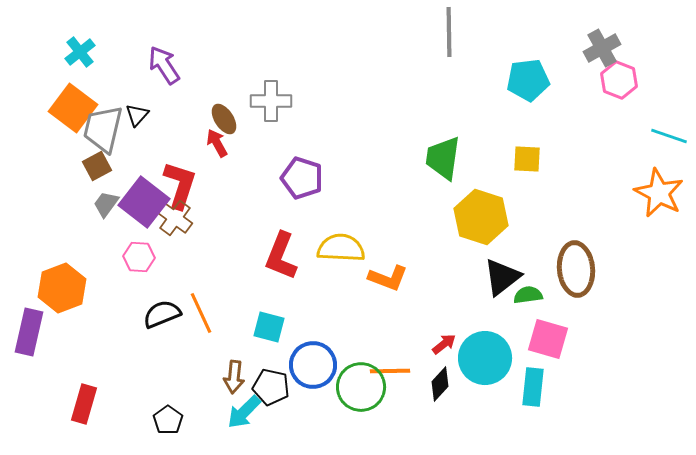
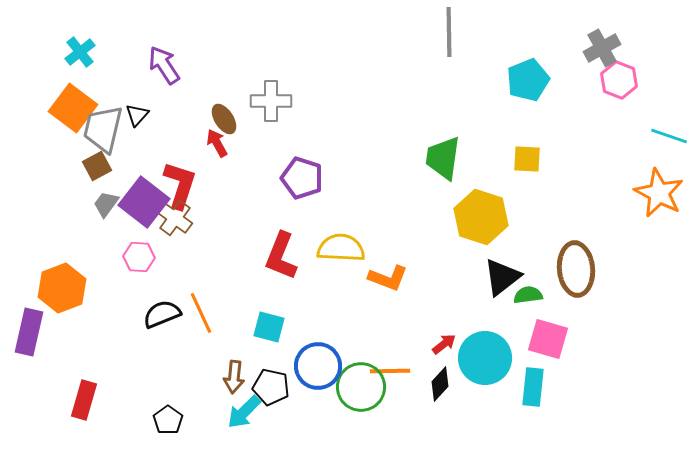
cyan pentagon at (528, 80): rotated 15 degrees counterclockwise
blue circle at (313, 365): moved 5 px right, 1 px down
red rectangle at (84, 404): moved 4 px up
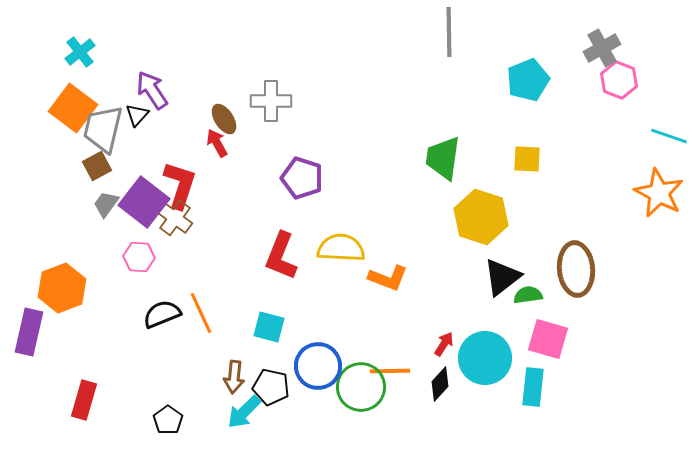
purple arrow at (164, 65): moved 12 px left, 25 px down
red arrow at (444, 344): rotated 20 degrees counterclockwise
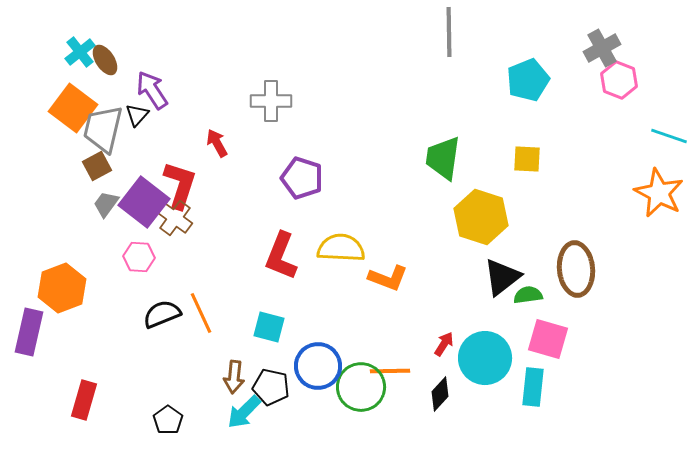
brown ellipse at (224, 119): moved 119 px left, 59 px up
black diamond at (440, 384): moved 10 px down
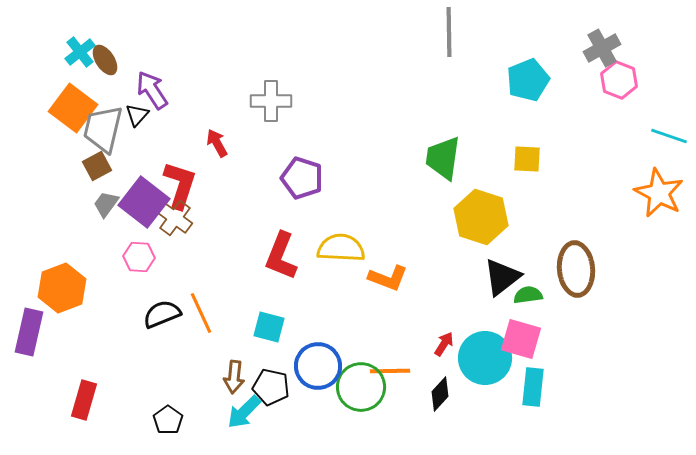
pink square at (548, 339): moved 27 px left
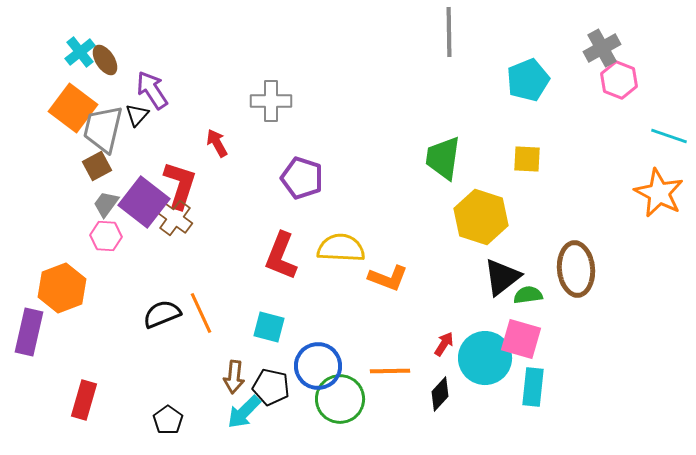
pink hexagon at (139, 257): moved 33 px left, 21 px up
green circle at (361, 387): moved 21 px left, 12 px down
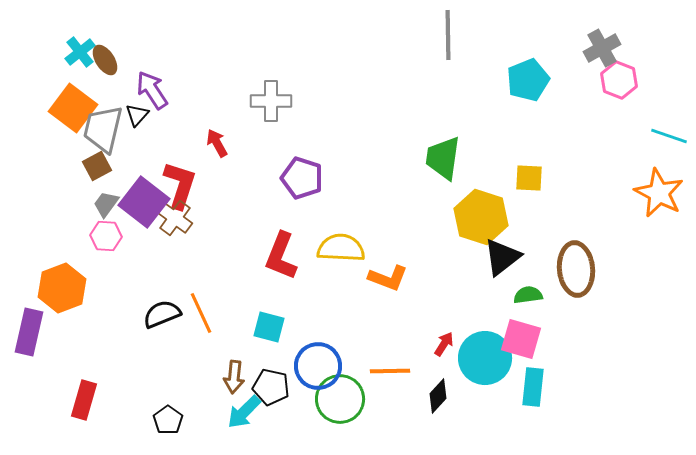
gray line at (449, 32): moved 1 px left, 3 px down
yellow square at (527, 159): moved 2 px right, 19 px down
black triangle at (502, 277): moved 20 px up
black diamond at (440, 394): moved 2 px left, 2 px down
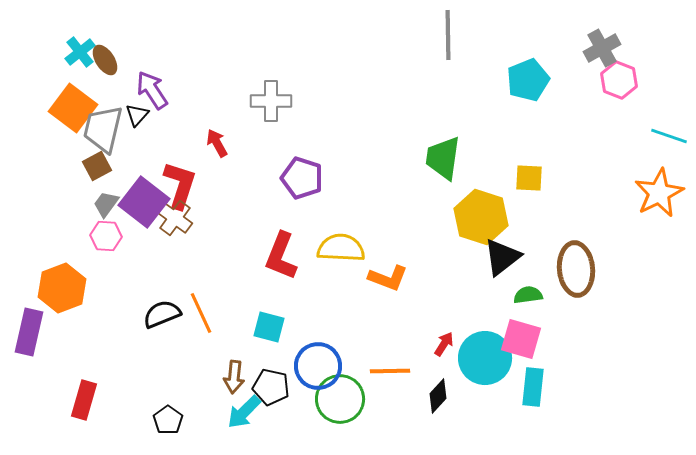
orange star at (659, 193): rotated 18 degrees clockwise
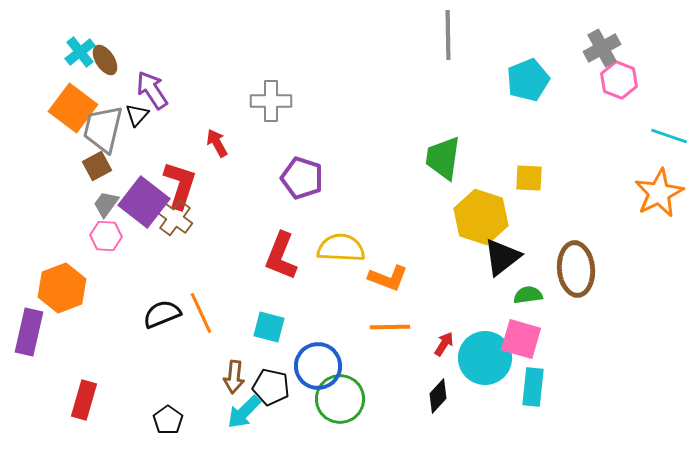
orange line at (390, 371): moved 44 px up
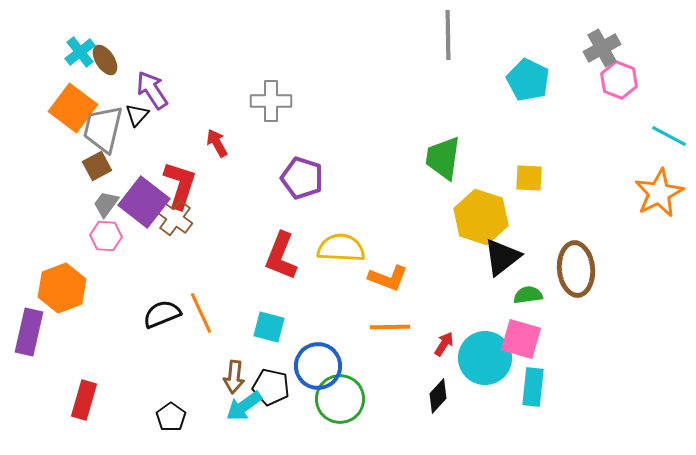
cyan pentagon at (528, 80): rotated 24 degrees counterclockwise
cyan line at (669, 136): rotated 9 degrees clockwise
cyan arrow at (244, 412): moved 6 px up; rotated 9 degrees clockwise
black pentagon at (168, 420): moved 3 px right, 3 px up
